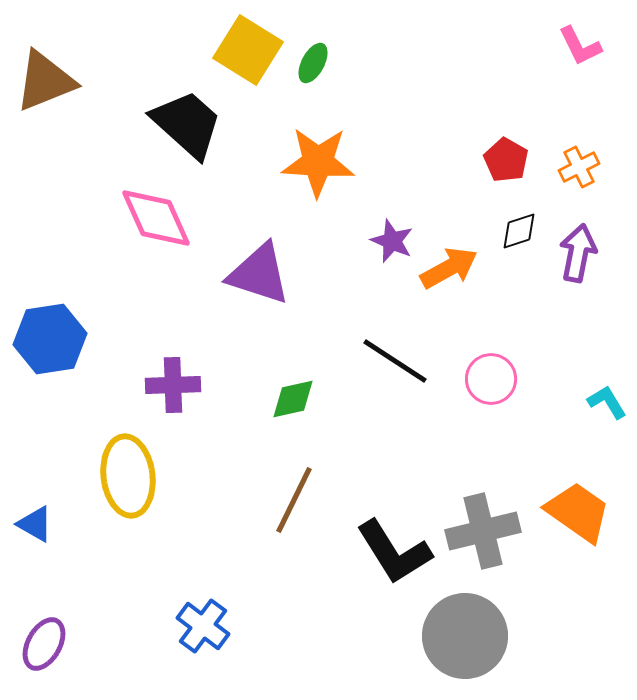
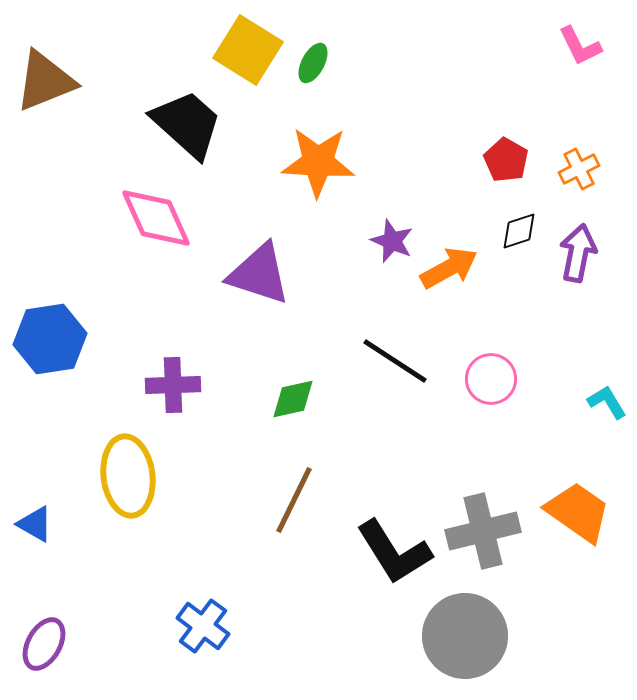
orange cross: moved 2 px down
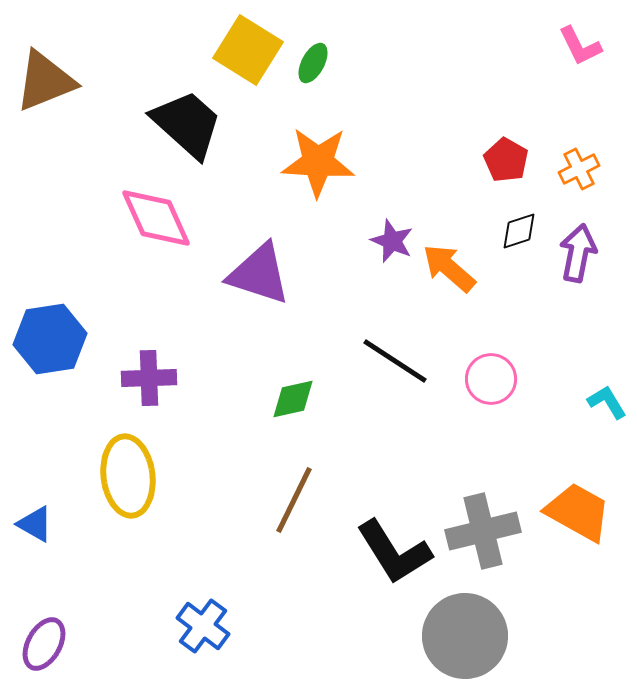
orange arrow: rotated 110 degrees counterclockwise
purple cross: moved 24 px left, 7 px up
orange trapezoid: rotated 6 degrees counterclockwise
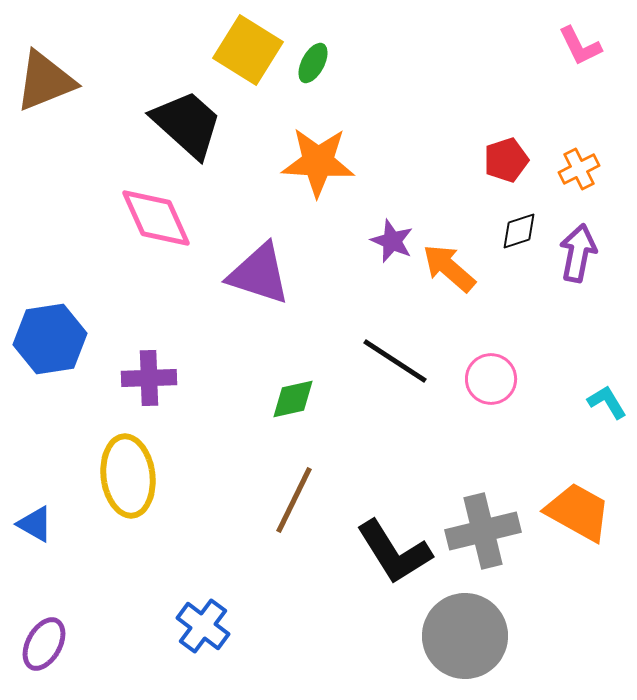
red pentagon: rotated 24 degrees clockwise
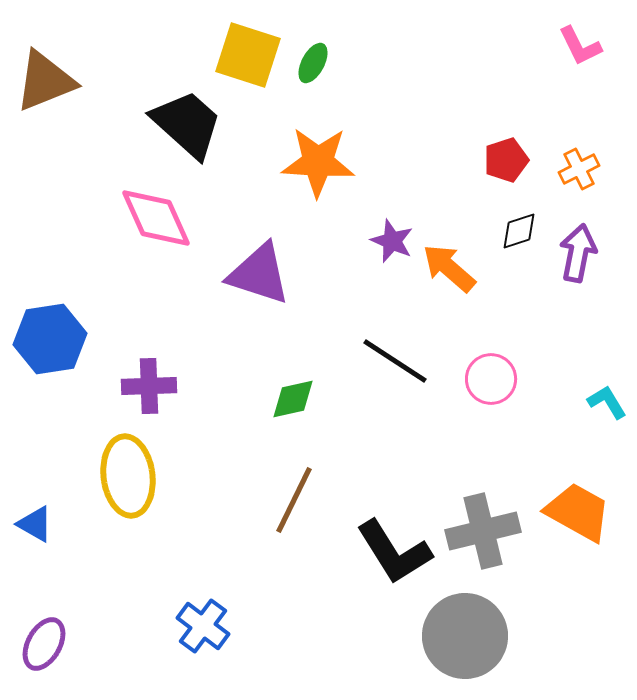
yellow square: moved 5 px down; rotated 14 degrees counterclockwise
purple cross: moved 8 px down
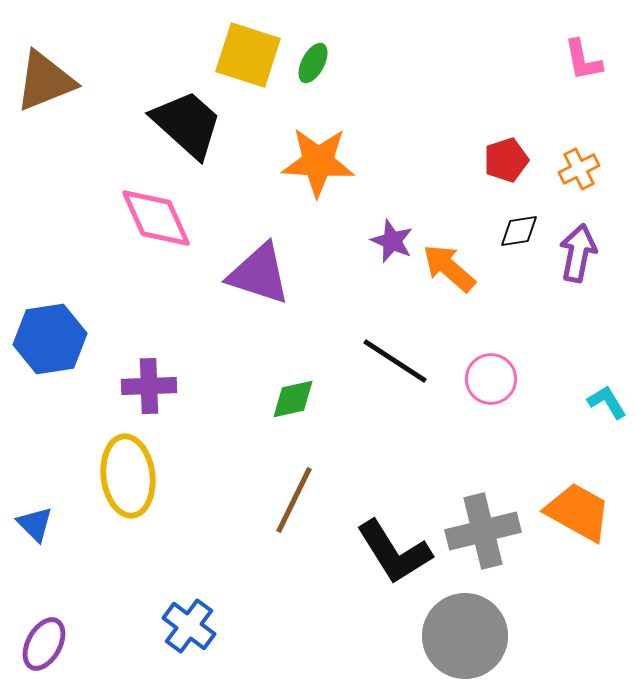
pink L-shape: moved 3 px right, 14 px down; rotated 15 degrees clockwise
black diamond: rotated 9 degrees clockwise
blue triangle: rotated 15 degrees clockwise
blue cross: moved 14 px left
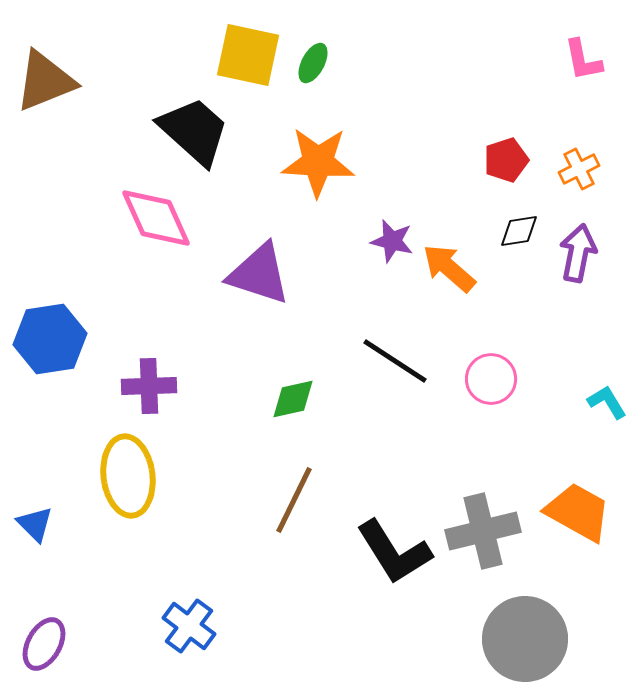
yellow square: rotated 6 degrees counterclockwise
black trapezoid: moved 7 px right, 7 px down
purple star: rotated 9 degrees counterclockwise
gray circle: moved 60 px right, 3 px down
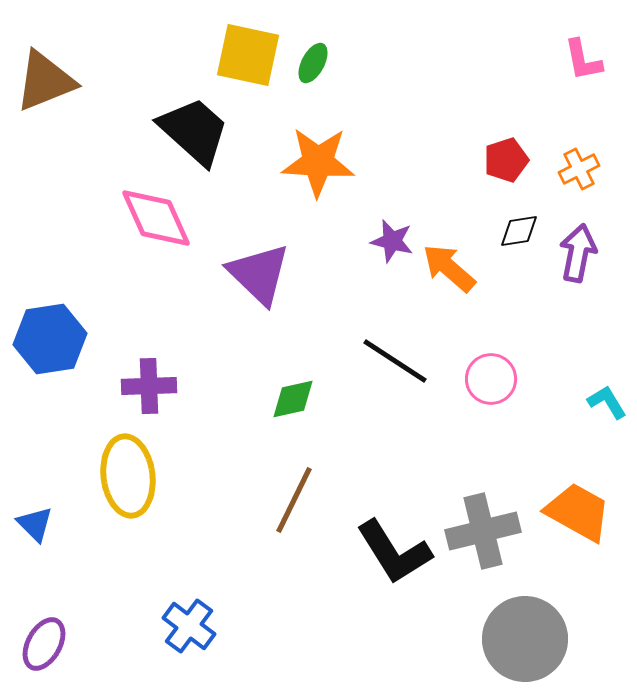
purple triangle: rotated 26 degrees clockwise
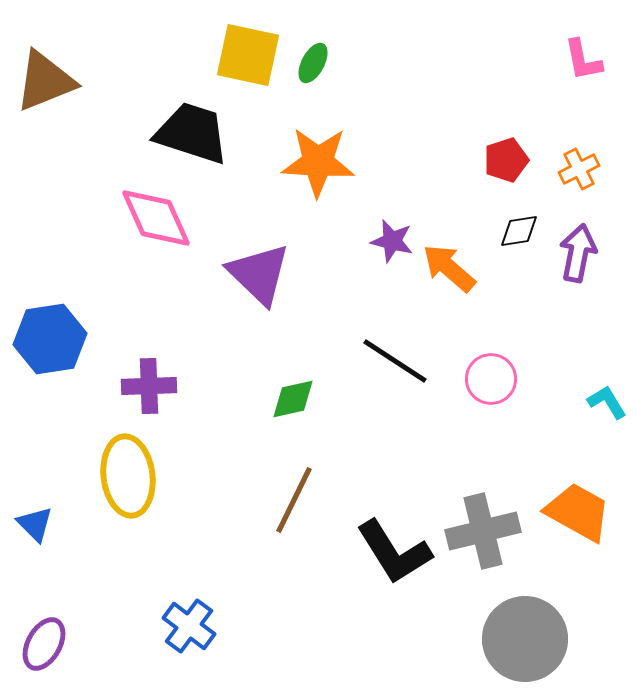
black trapezoid: moved 2 px left, 2 px down; rotated 24 degrees counterclockwise
